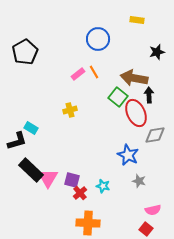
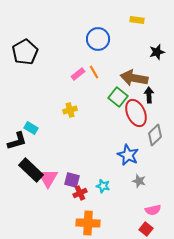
gray diamond: rotated 35 degrees counterclockwise
red cross: rotated 16 degrees clockwise
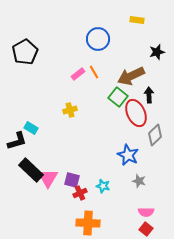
brown arrow: moved 3 px left, 2 px up; rotated 36 degrees counterclockwise
pink semicircle: moved 7 px left, 2 px down; rotated 14 degrees clockwise
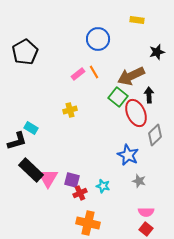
orange cross: rotated 10 degrees clockwise
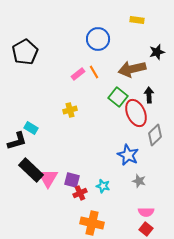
brown arrow: moved 1 px right, 7 px up; rotated 12 degrees clockwise
orange cross: moved 4 px right
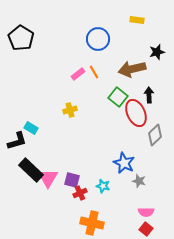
black pentagon: moved 4 px left, 14 px up; rotated 10 degrees counterclockwise
blue star: moved 4 px left, 8 px down
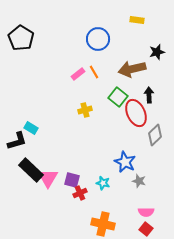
yellow cross: moved 15 px right
blue star: moved 1 px right, 1 px up
cyan star: moved 3 px up
orange cross: moved 11 px right, 1 px down
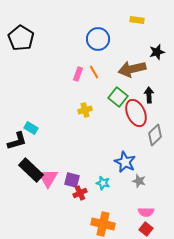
pink rectangle: rotated 32 degrees counterclockwise
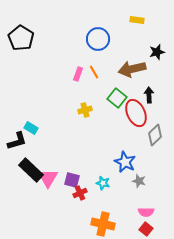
green square: moved 1 px left, 1 px down
